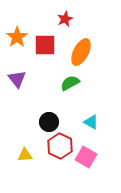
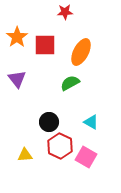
red star: moved 7 px up; rotated 21 degrees clockwise
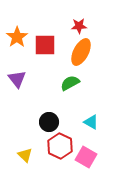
red star: moved 14 px right, 14 px down
yellow triangle: rotated 49 degrees clockwise
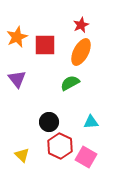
red star: moved 2 px right, 1 px up; rotated 21 degrees counterclockwise
orange star: rotated 10 degrees clockwise
cyan triangle: rotated 35 degrees counterclockwise
yellow triangle: moved 3 px left
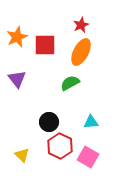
pink square: moved 2 px right
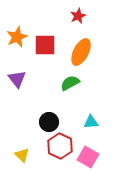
red star: moved 3 px left, 9 px up
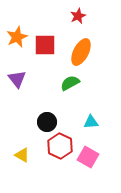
black circle: moved 2 px left
yellow triangle: rotated 14 degrees counterclockwise
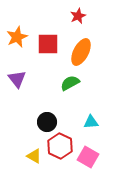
red square: moved 3 px right, 1 px up
yellow triangle: moved 12 px right, 1 px down
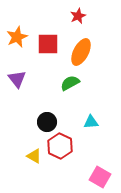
pink square: moved 12 px right, 20 px down
